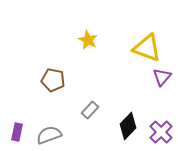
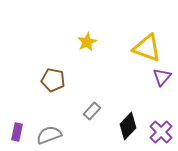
yellow star: moved 1 px left, 2 px down; rotated 18 degrees clockwise
gray rectangle: moved 2 px right, 1 px down
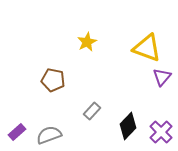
purple rectangle: rotated 36 degrees clockwise
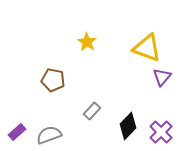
yellow star: rotated 12 degrees counterclockwise
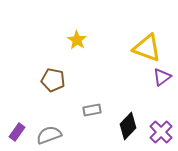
yellow star: moved 10 px left, 2 px up
purple triangle: rotated 12 degrees clockwise
gray rectangle: moved 1 px up; rotated 36 degrees clockwise
purple rectangle: rotated 12 degrees counterclockwise
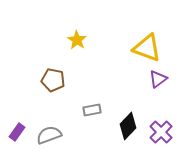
purple triangle: moved 4 px left, 2 px down
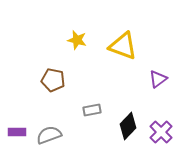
yellow star: rotated 18 degrees counterclockwise
yellow triangle: moved 24 px left, 2 px up
purple rectangle: rotated 54 degrees clockwise
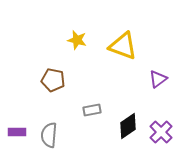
black diamond: rotated 12 degrees clockwise
gray semicircle: rotated 65 degrees counterclockwise
